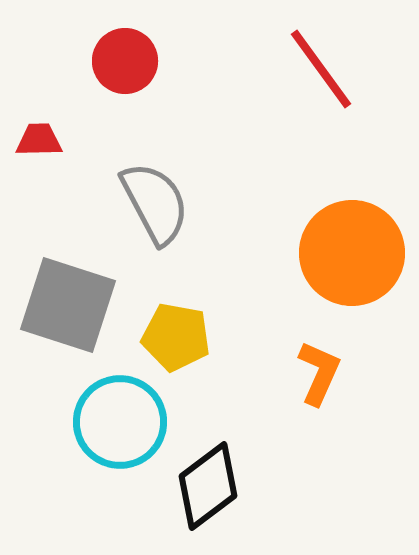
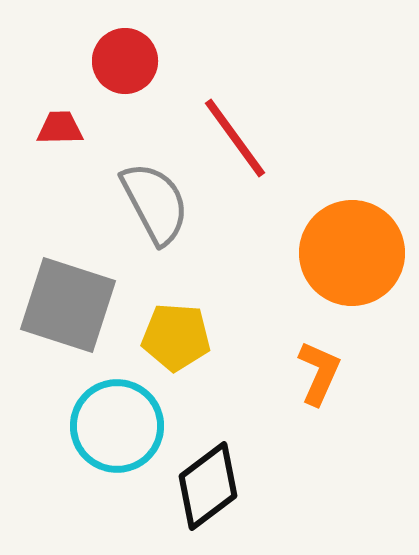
red line: moved 86 px left, 69 px down
red trapezoid: moved 21 px right, 12 px up
yellow pentagon: rotated 6 degrees counterclockwise
cyan circle: moved 3 px left, 4 px down
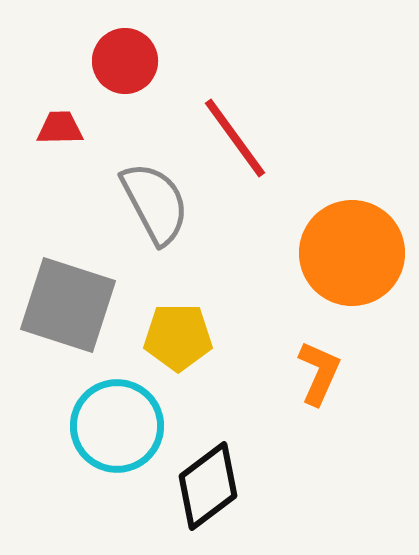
yellow pentagon: moved 2 px right; rotated 4 degrees counterclockwise
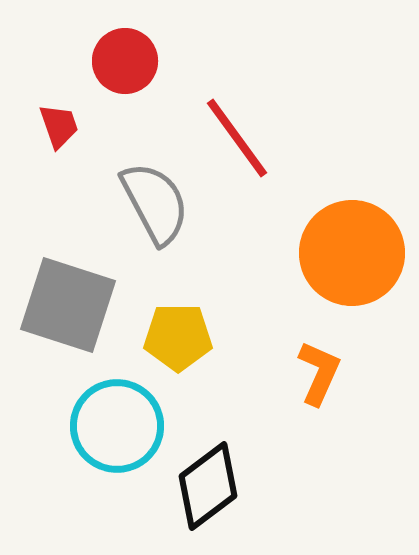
red trapezoid: moved 1 px left, 2 px up; rotated 72 degrees clockwise
red line: moved 2 px right
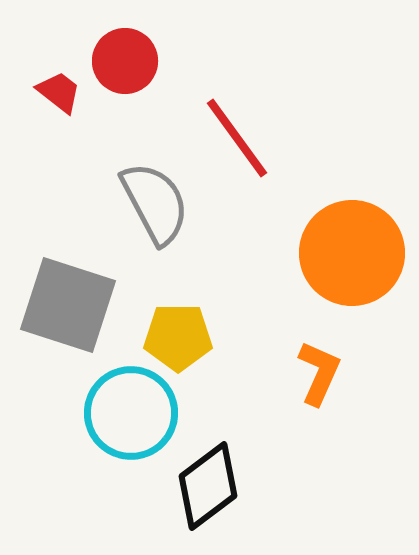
red trapezoid: moved 34 px up; rotated 33 degrees counterclockwise
cyan circle: moved 14 px right, 13 px up
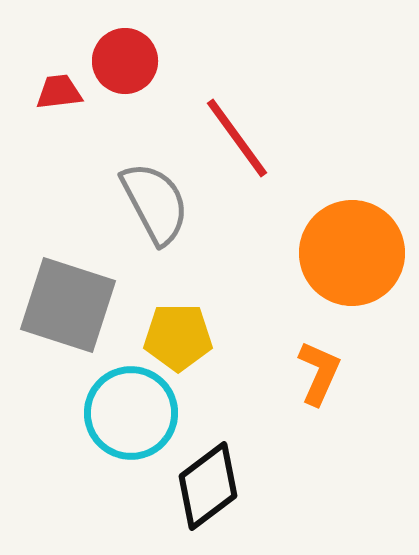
red trapezoid: rotated 45 degrees counterclockwise
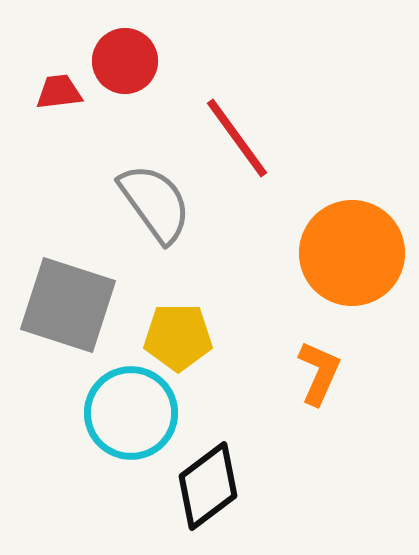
gray semicircle: rotated 8 degrees counterclockwise
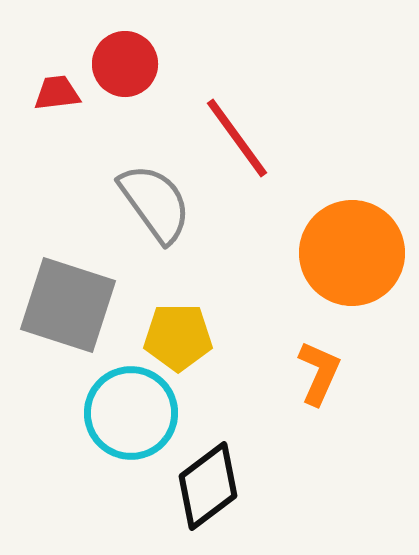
red circle: moved 3 px down
red trapezoid: moved 2 px left, 1 px down
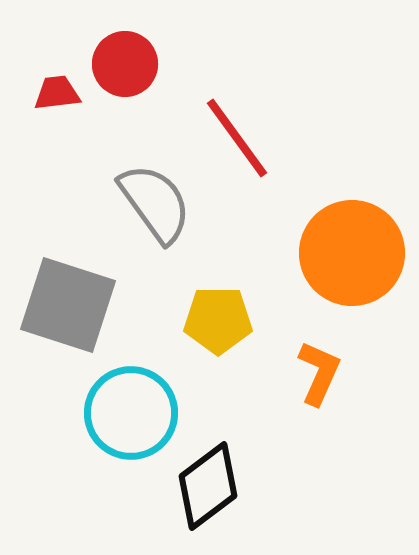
yellow pentagon: moved 40 px right, 17 px up
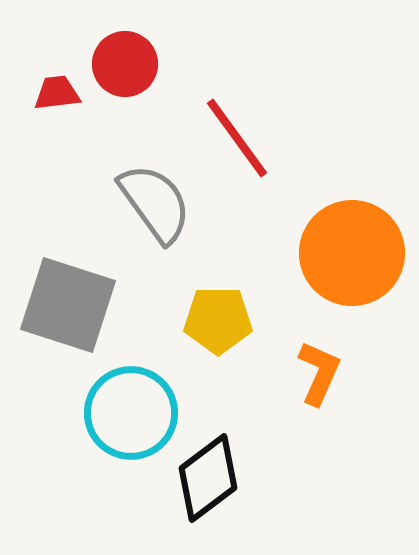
black diamond: moved 8 px up
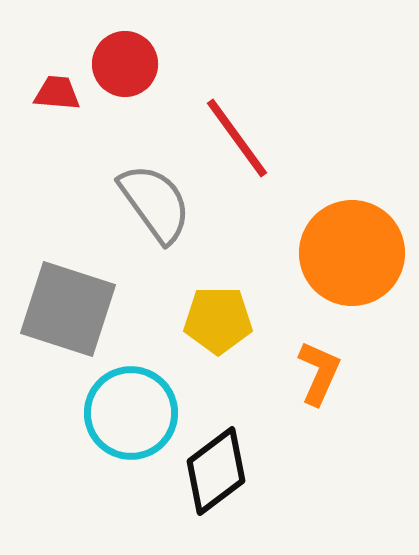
red trapezoid: rotated 12 degrees clockwise
gray square: moved 4 px down
black diamond: moved 8 px right, 7 px up
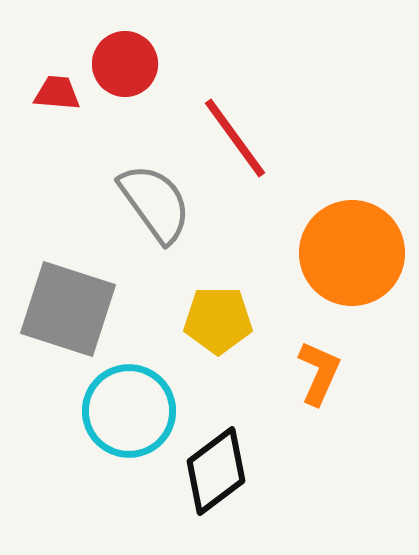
red line: moved 2 px left
cyan circle: moved 2 px left, 2 px up
